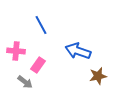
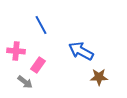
blue arrow: moved 3 px right; rotated 10 degrees clockwise
brown star: moved 1 px right, 1 px down; rotated 12 degrees clockwise
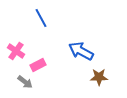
blue line: moved 7 px up
pink cross: rotated 30 degrees clockwise
pink rectangle: rotated 28 degrees clockwise
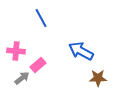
pink cross: rotated 30 degrees counterclockwise
pink rectangle: rotated 14 degrees counterclockwise
brown star: moved 1 px left, 1 px down
gray arrow: moved 3 px left, 4 px up; rotated 77 degrees counterclockwise
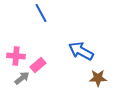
blue line: moved 5 px up
pink cross: moved 5 px down
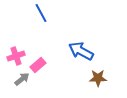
pink cross: rotated 24 degrees counterclockwise
gray arrow: moved 1 px down
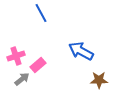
brown star: moved 1 px right, 2 px down
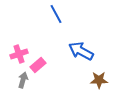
blue line: moved 15 px right, 1 px down
pink cross: moved 3 px right, 2 px up
gray arrow: moved 1 px right, 1 px down; rotated 35 degrees counterclockwise
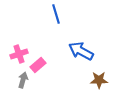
blue line: rotated 12 degrees clockwise
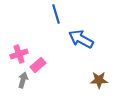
blue arrow: moved 12 px up
